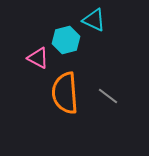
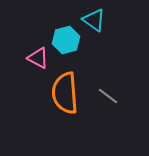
cyan triangle: rotated 10 degrees clockwise
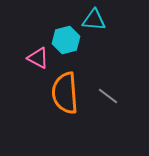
cyan triangle: rotated 30 degrees counterclockwise
